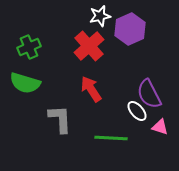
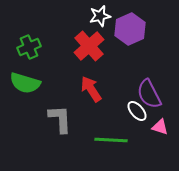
green line: moved 2 px down
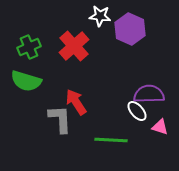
white star: rotated 20 degrees clockwise
purple hexagon: rotated 12 degrees counterclockwise
red cross: moved 15 px left
green semicircle: moved 1 px right, 2 px up
red arrow: moved 15 px left, 13 px down
purple semicircle: rotated 116 degrees clockwise
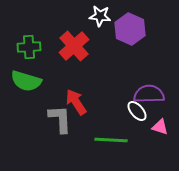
green cross: rotated 20 degrees clockwise
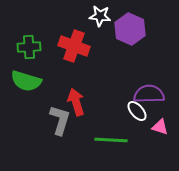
red cross: rotated 28 degrees counterclockwise
red arrow: rotated 16 degrees clockwise
gray L-shape: moved 1 px down; rotated 20 degrees clockwise
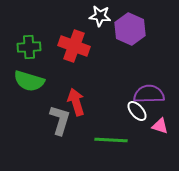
green semicircle: moved 3 px right
pink triangle: moved 1 px up
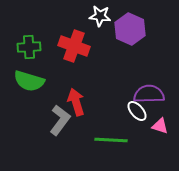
gray L-shape: rotated 20 degrees clockwise
